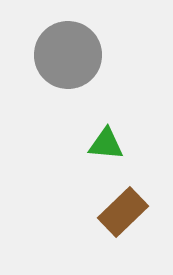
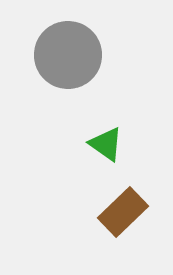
green triangle: rotated 30 degrees clockwise
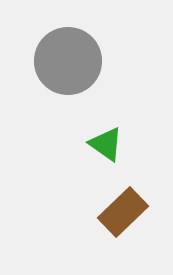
gray circle: moved 6 px down
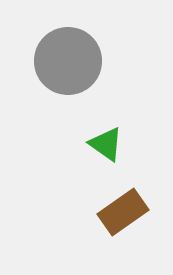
brown rectangle: rotated 9 degrees clockwise
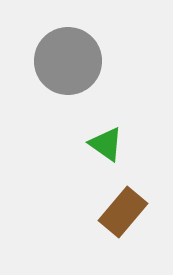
brown rectangle: rotated 15 degrees counterclockwise
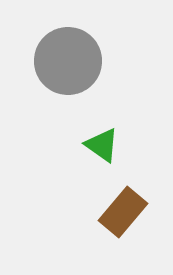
green triangle: moved 4 px left, 1 px down
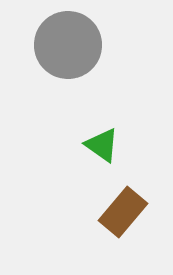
gray circle: moved 16 px up
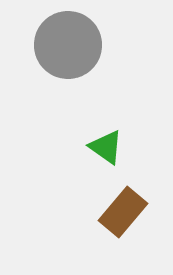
green triangle: moved 4 px right, 2 px down
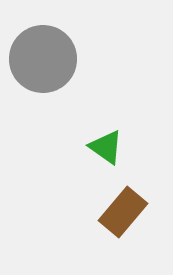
gray circle: moved 25 px left, 14 px down
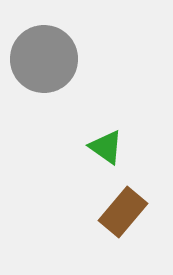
gray circle: moved 1 px right
